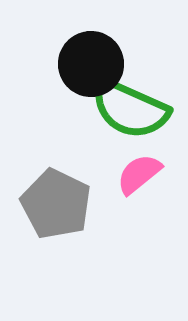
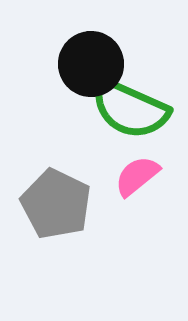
pink semicircle: moved 2 px left, 2 px down
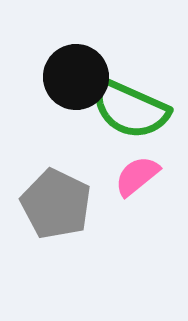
black circle: moved 15 px left, 13 px down
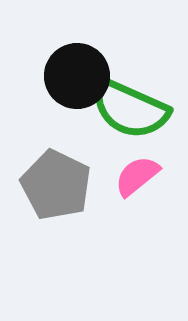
black circle: moved 1 px right, 1 px up
gray pentagon: moved 19 px up
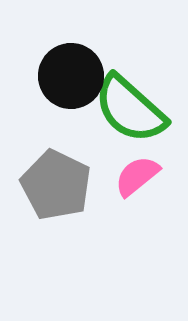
black circle: moved 6 px left
green semicircle: rotated 18 degrees clockwise
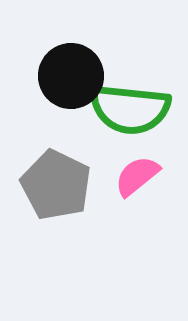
green semicircle: rotated 36 degrees counterclockwise
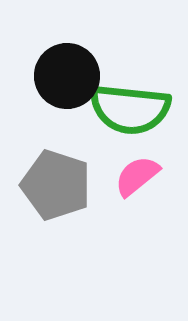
black circle: moved 4 px left
gray pentagon: rotated 8 degrees counterclockwise
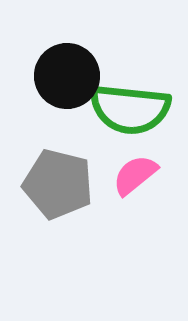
pink semicircle: moved 2 px left, 1 px up
gray pentagon: moved 2 px right, 1 px up; rotated 4 degrees counterclockwise
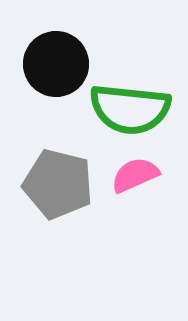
black circle: moved 11 px left, 12 px up
pink semicircle: rotated 15 degrees clockwise
